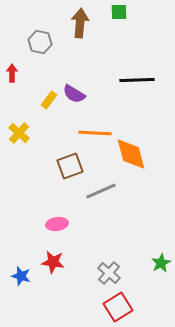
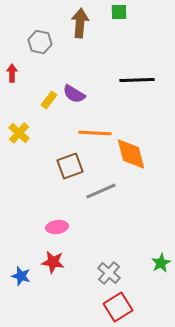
pink ellipse: moved 3 px down
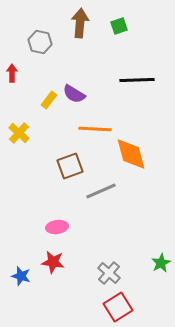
green square: moved 14 px down; rotated 18 degrees counterclockwise
orange line: moved 4 px up
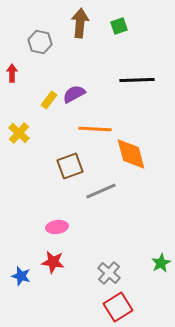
purple semicircle: rotated 120 degrees clockwise
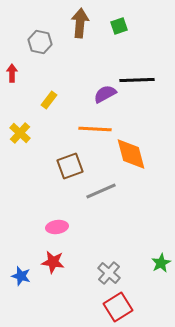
purple semicircle: moved 31 px right
yellow cross: moved 1 px right
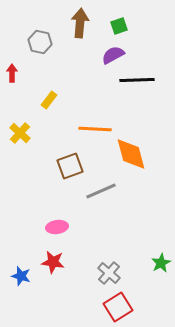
purple semicircle: moved 8 px right, 39 px up
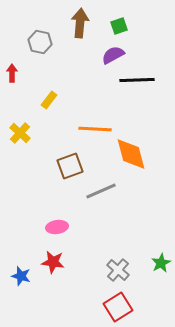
gray cross: moved 9 px right, 3 px up
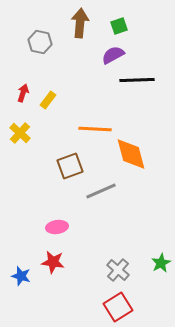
red arrow: moved 11 px right, 20 px down; rotated 18 degrees clockwise
yellow rectangle: moved 1 px left
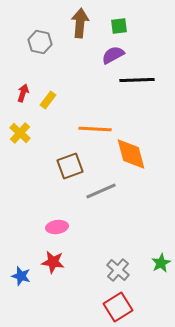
green square: rotated 12 degrees clockwise
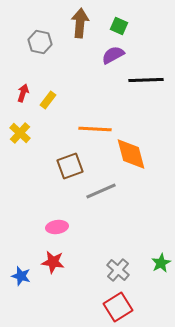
green square: rotated 30 degrees clockwise
black line: moved 9 px right
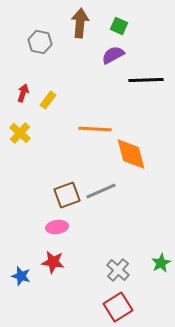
brown square: moved 3 px left, 29 px down
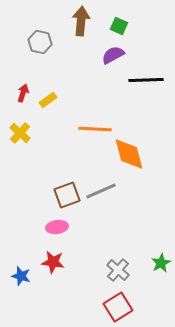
brown arrow: moved 1 px right, 2 px up
yellow rectangle: rotated 18 degrees clockwise
orange diamond: moved 2 px left
